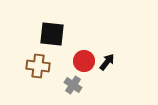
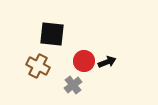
black arrow: rotated 30 degrees clockwise
brown cross: rotated 20 degrees clockwise
gray cross: rotated 18 degrees clockwise
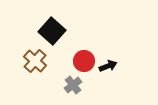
black square: moved 3 px up; rotated 36 degrees clockwise
black arrow: moved 1 px right, 4 px down
brown cross: moved 3 px left, 5 px up; rotated 15 degrees clockwise
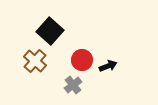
black square: moved 2 px left
red circle: moved 2 px left, 1 px up
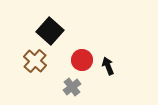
black arrow: rotated 90 degrees counterclockwise
gray cross: moved 1 px left, 2 px down
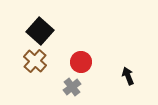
black square: moved 10 px left
red circle: moved 1 px left, 2 px down
black arrow: moved 20 px right, 10 px down
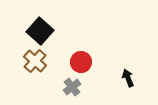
black arrow: moved 2 px down
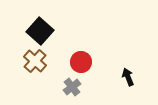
black arrow: moved 1 px up
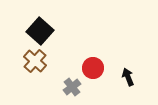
red circle: moved 12 px right, 6 px down
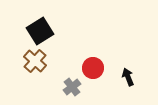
black square: rotated 16 degrees clockwise
